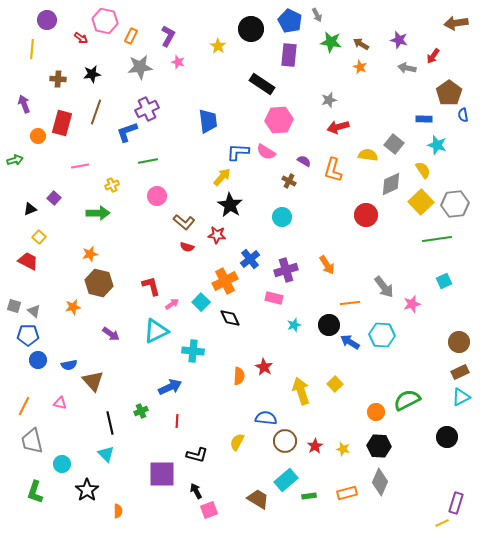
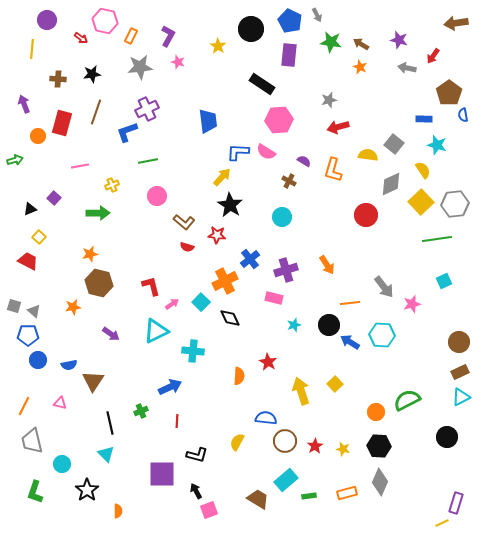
red star at (264, 367): moved 4 px right, 5 px up
brown triangle at (93, 381): rotated 15 degrees clockwise
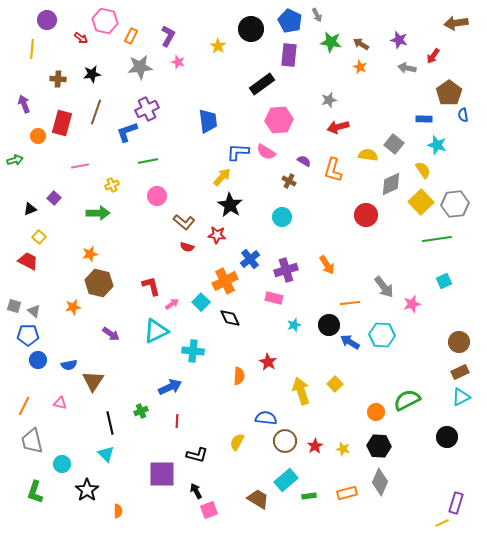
black rectangle at (262, 84): rotated 70 degrees counterclockwise
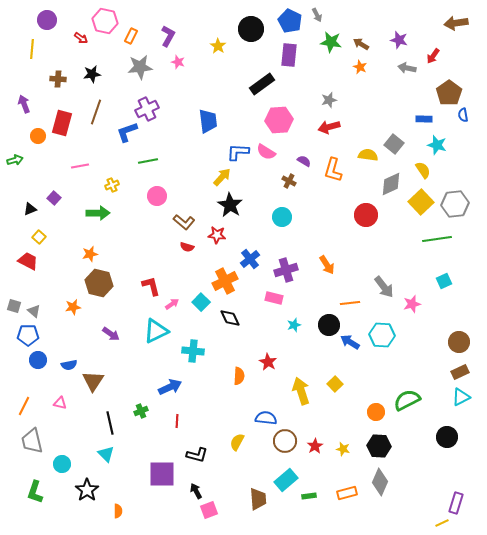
red arrow at (338, 127): moved 9 px left
brown trapezoid at (258, 499): rotated 55 degrees clockwise
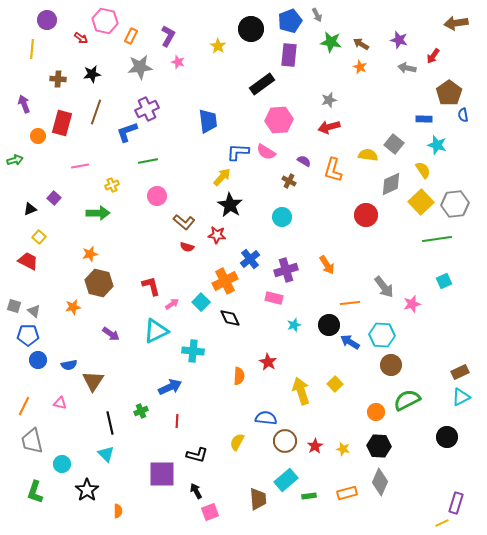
blue pentagon at (290, 21): rotated 25 degrees clockwise
brown circle at (459, 342): moved 68 px left, 23 px down
pink square at (209, 510): moved 1 px right, 2 px down
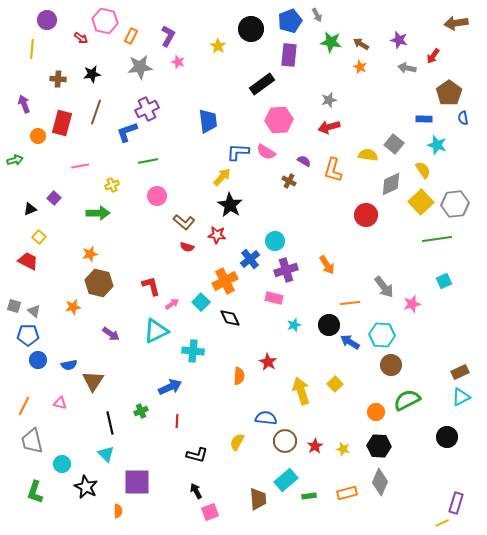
blue semicircle at (463, 115): moved 3 px down
cyan circle at (282, 217): moved 7 px left, 24 px down
purple square at (162, 474): moved 25 px left, 8 px down
black star at (87, 490): moved 1 px left, 3 px up; rotated 10 degrees counterclockwise
